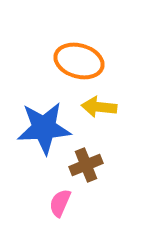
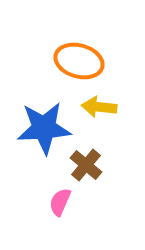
brown cross: rotated 28 degrees counterclockwise
pink semicircle: moved 1 px up
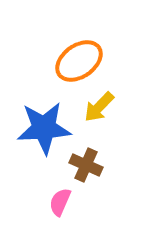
orange ellipse: rotated 51 degrees counterclockwise
yellow arrow: rotated 52 degrees counterclockwise
brown cross: rotated 16 degrees counterclockwise
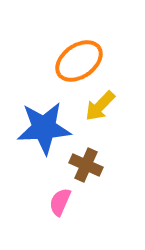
yellow arrow: moved 1 px right, 1 px up
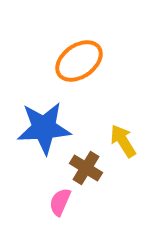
yellow arrow: moved 23 px right, 35 px down; rotated 104 degrees clockwise
brown cross: moved 3 px down; rotated 8 degrees clockwise
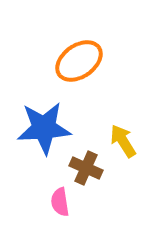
brown cross: rotated 8 degrees counterclockwise
pink semicircle: rotated 32 degrees counterclockwise
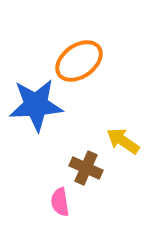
blue star: moved 8 px left, 23 px up
yellow arrow: rotated 24 degrees counterclockwise
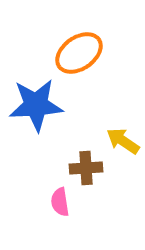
orange ellipse: moved 8 px up
brown cross: rotated 28 degrees counterclockwise
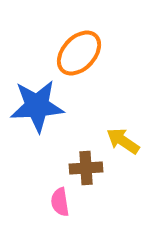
orange ellipse: rotated 12 degrees counterclockwise
blue star: moved 1 px right, 1 px down
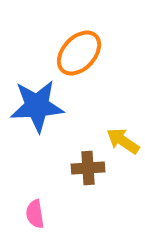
brown cross: moved 2 px right
pink semicircle: moved 25 px left, 12 px down
